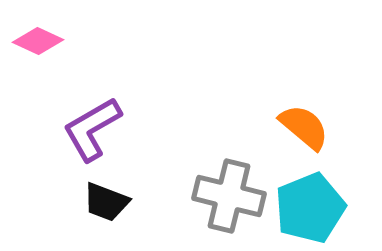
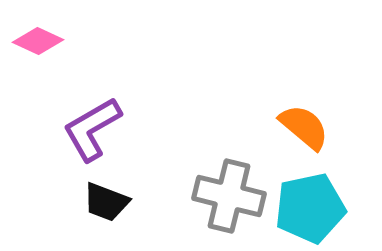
cyan pentagon: rotated 10 degrees clockwise
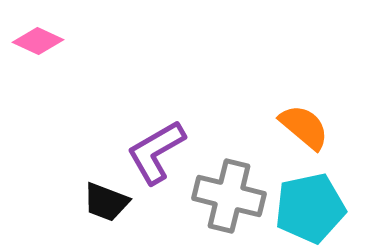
purple L-shape: moved 64 px right, 23 px down
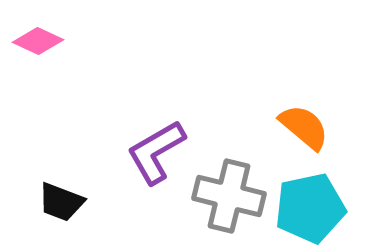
black trapezoid: moved 45 px left
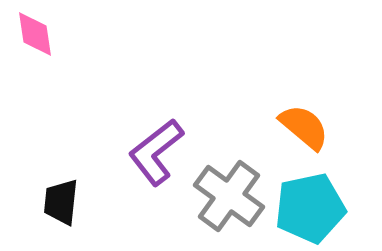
pink diamond: moved 3 px left, 7 px up; rotated 57 degrees clockwise
purple L-shape: rotated 8 degrees counterclockwise
gray cross: rotated 22 degrees clockwise
black trapezoid: rotated 75 degrees clockwise
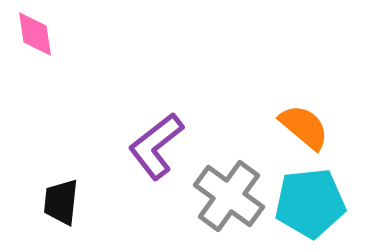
purple L-shape: moved 6 px up
cyan pentagon: moved 5 px up; rotated 6 degrees clockwise
